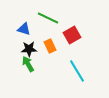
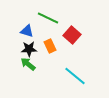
blue triangle: moved 3 px right, 2 px down
red square: rotated 18 degrees counterclockwise
green arrow: rotated 21 degrees counterclockwise
cyan line: moved 2 px left, 5 px down; rotated 20 degrees counterclockwise
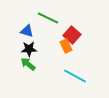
orange rectangle: moved 16 px right
cyan line: rotated 10 degrees counterclockwise
